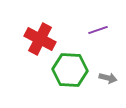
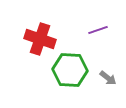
red cross: rotated 8 degrees counterclockwise
gray arrow: rotated 24 degrees clockwise
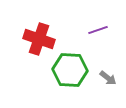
red cross: moved 1 px left
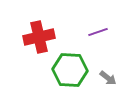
purple line: moved 2 px down
red cross: moved 2 px up; rotated 32 degrees counterclockwise
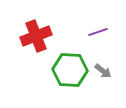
red cross: moved 3 px left, 1 px up; rotated 8 degrees counterclockwise
gray arrow: moved 5 px left, 7 px up
